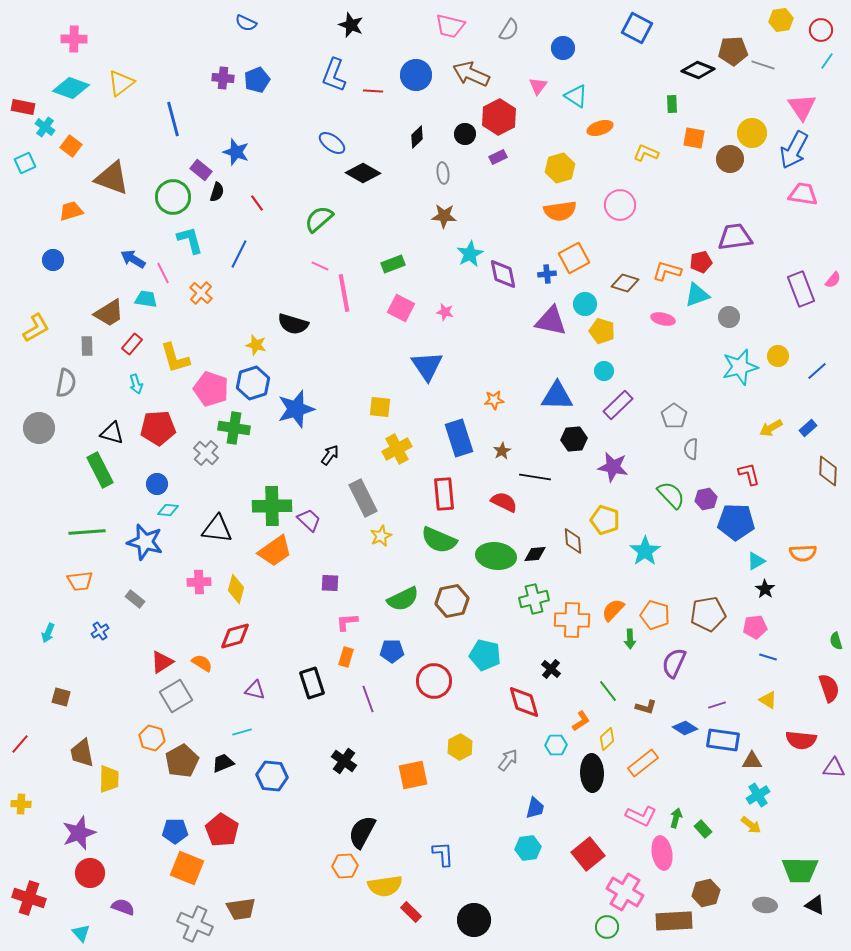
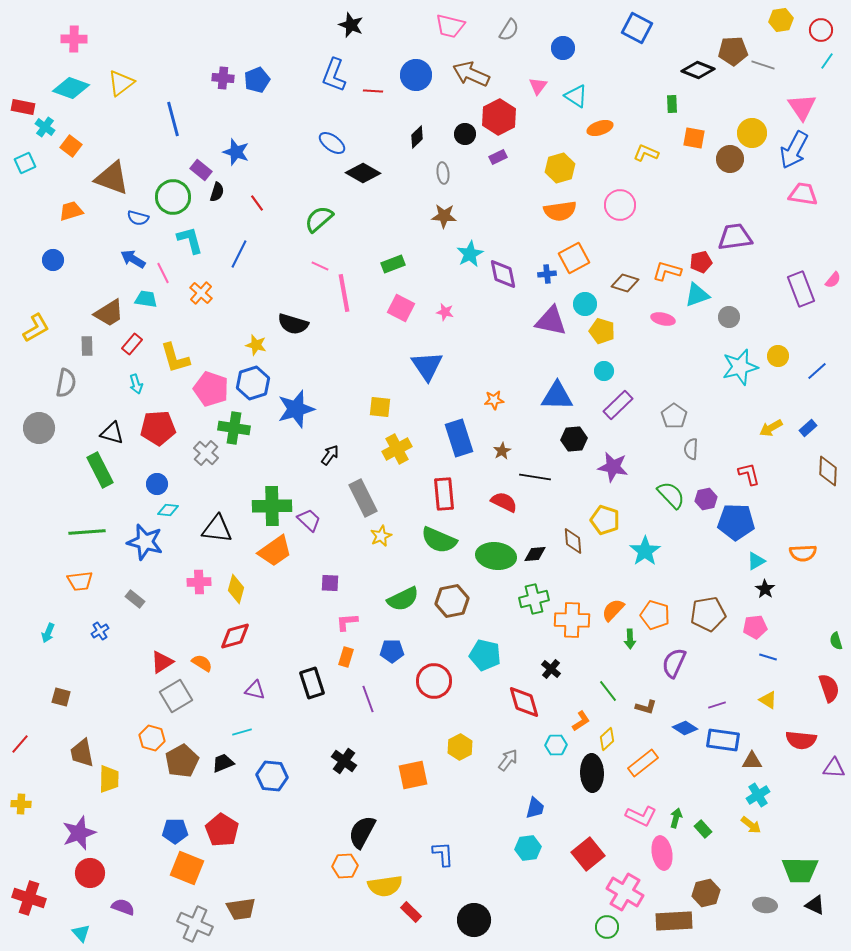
blue semicircle at (246, 23): moved 108 px left, 195 px down; rotated 10 degrees counterclockwise
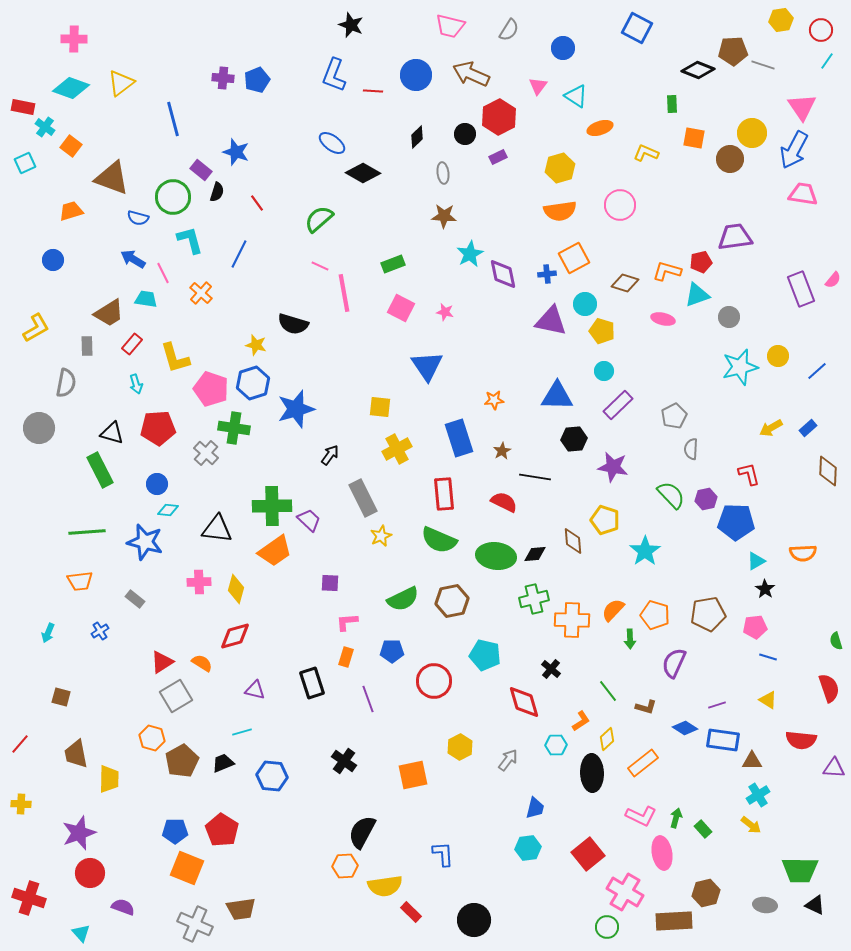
gray pentagon at (674, 416): rotated 10 degrees clockwise
brown trapezoid at (82, 753): moved 6 px left, 1 px down
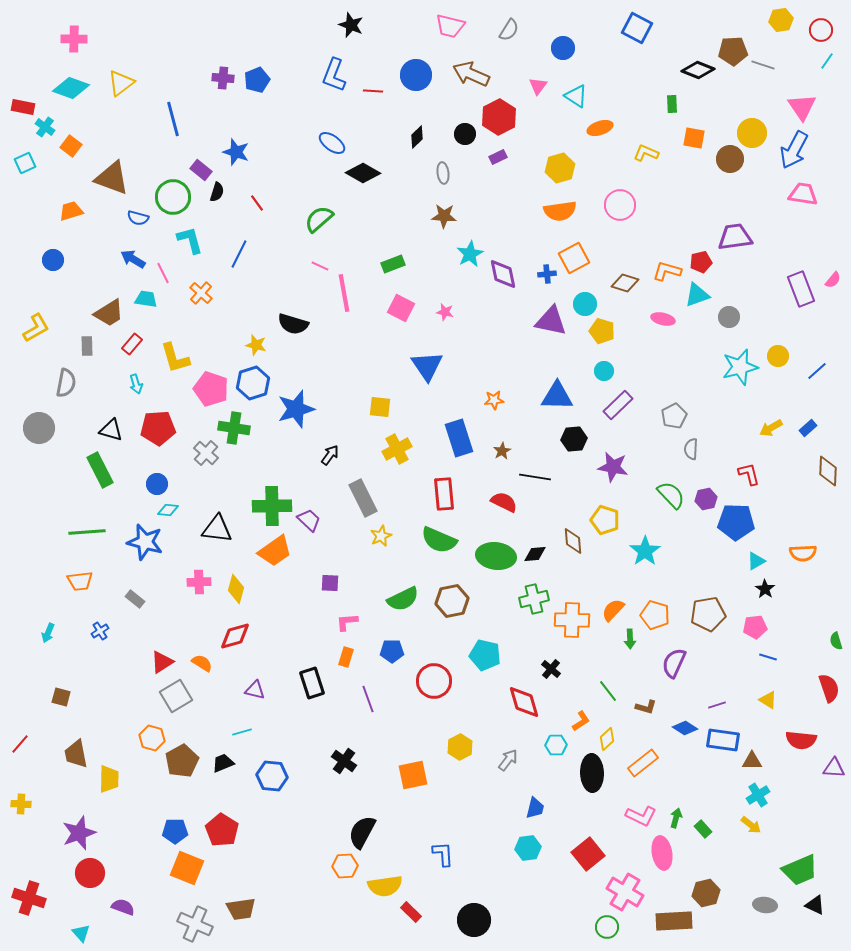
black triangle at (112, 433): moved 1 px left, 3 px up
green trapezoid at (800, 870): rotated 24 degrees counterclockwise
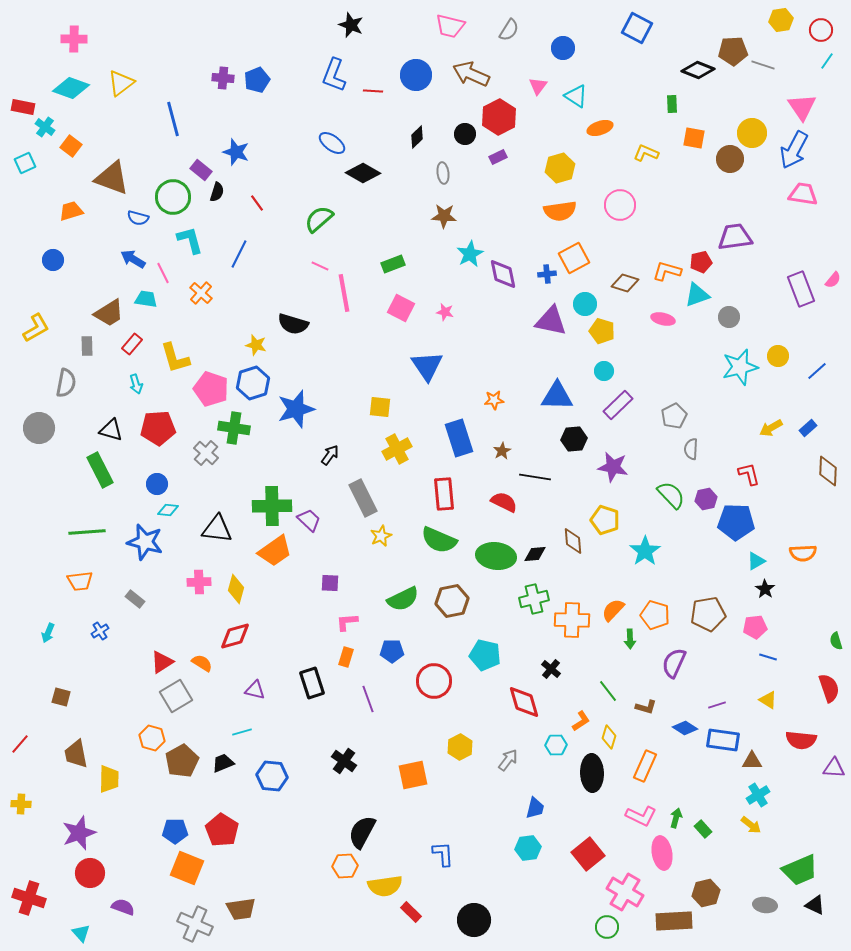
yellow diamond at (607, 739): moved 2 px right, 2 px up; rotated 30 degrees counterclockwise
orange rectangle at (643, 763): moved 2 px right, 3 px down; rotated 28 degrees counterclockwise
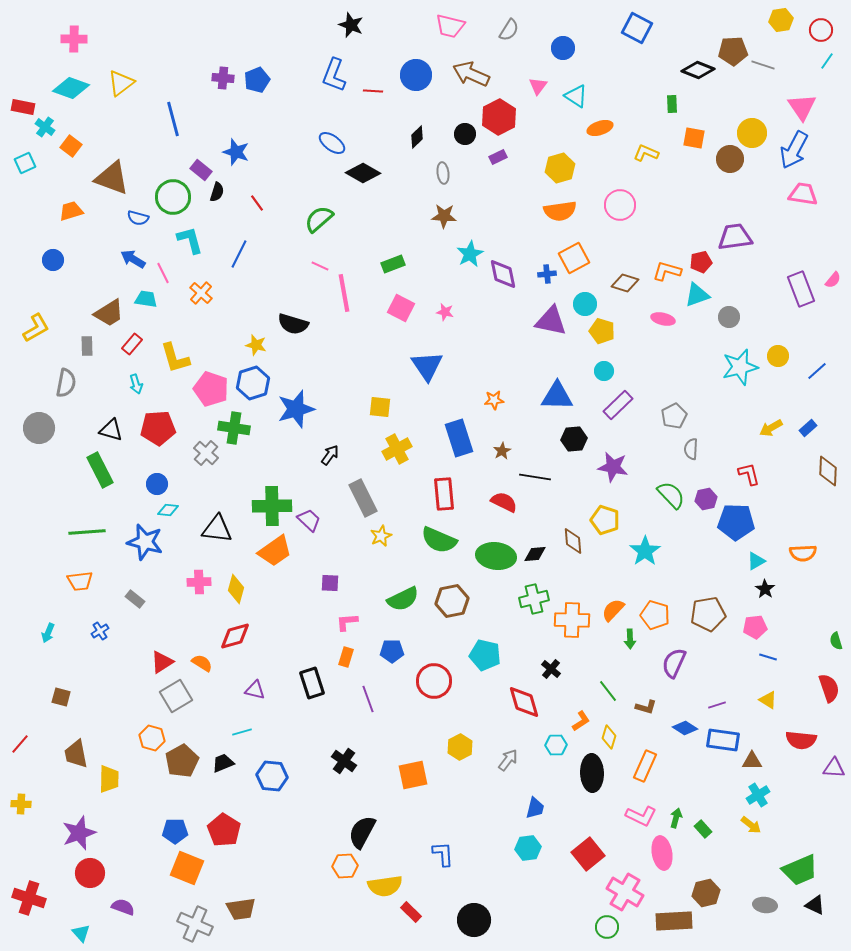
red pentagon at (222, 830): moved 2 px right
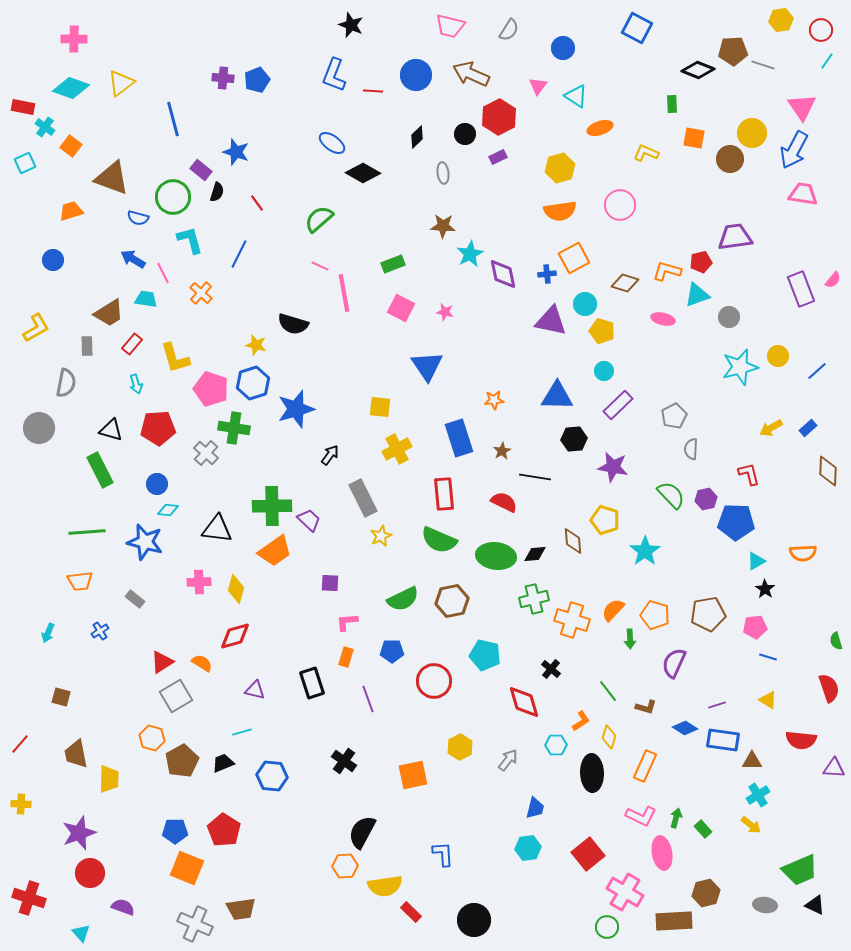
brown star at (444, 216): moved 1 px left, 10 px down
orange cross at (572, 620): rotated 16 degrees clockwise
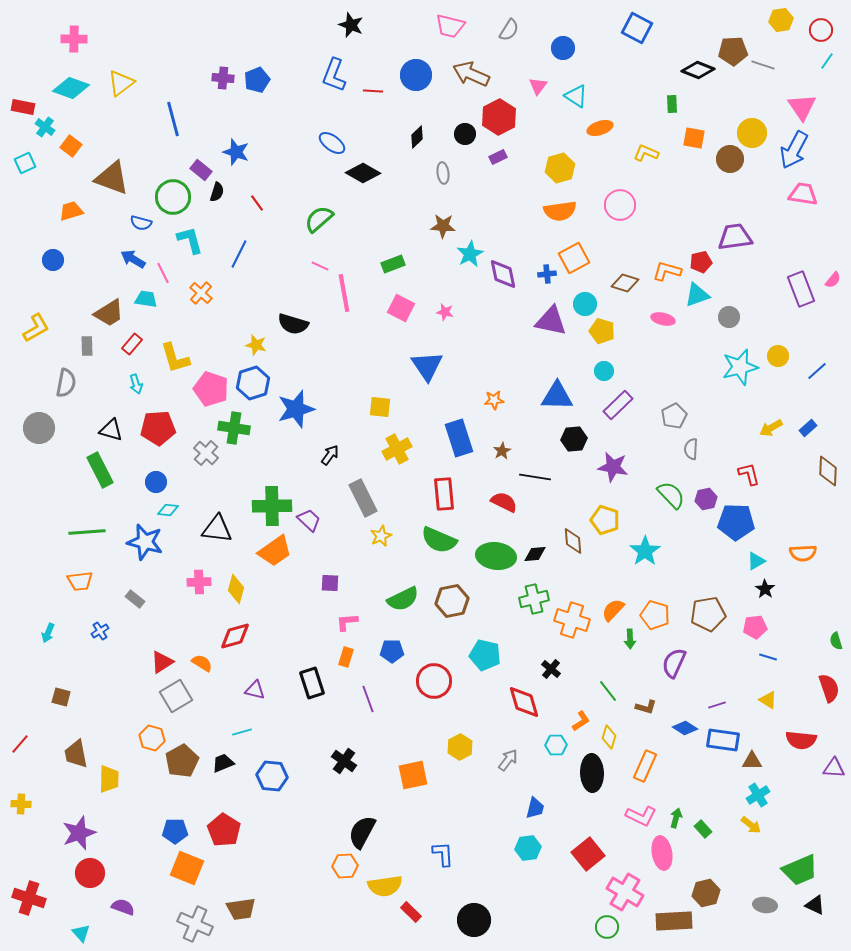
blue semicircle at (138, 218): moved 3 px right, 5 px down
blue circle at (157, 484): moved 1 px left, 2 px up
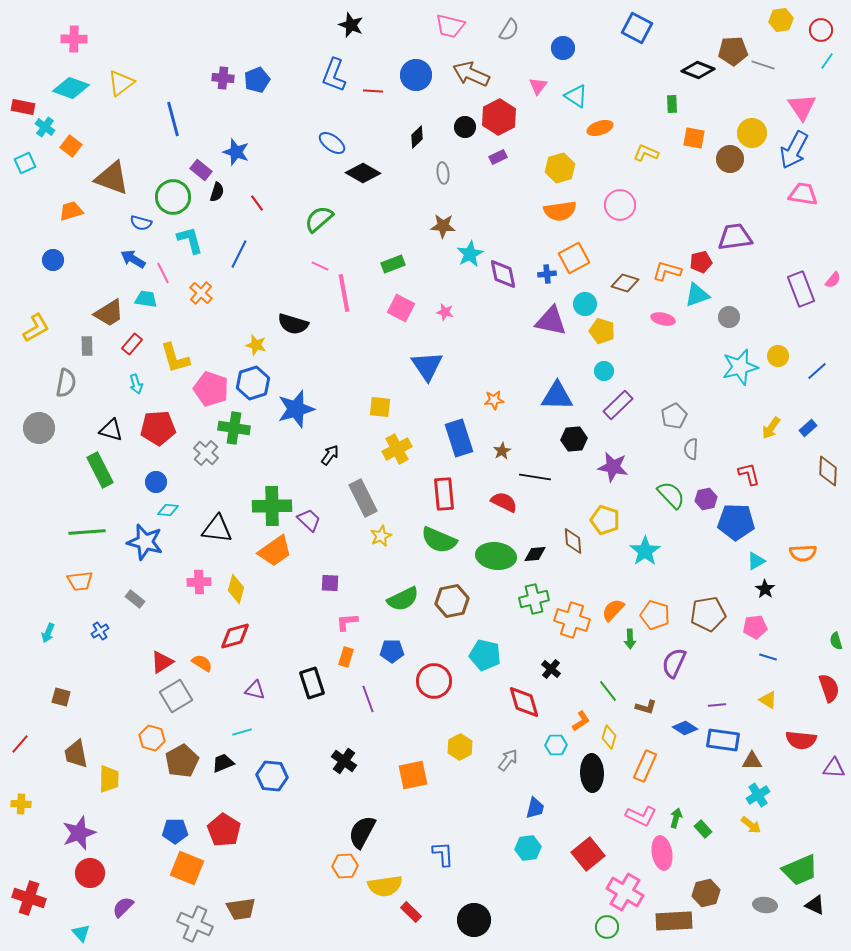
black circle at (465, 134): moved 7 px up
yellow arrow at (771, 428): rotated 25 degrees counterclockwise
purple line at (717, 705): rotated 12 degrees clockwise
purple semicircle at (123, 907): rotated 65 degrees counterclockwise
